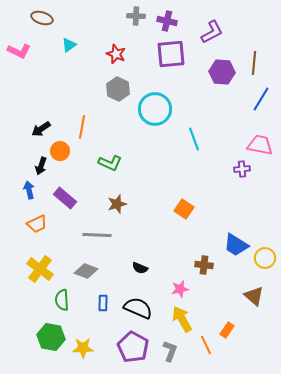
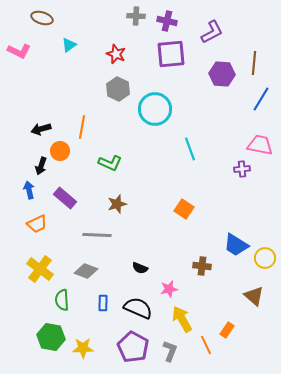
purple hexagon at (222, 72): moved 2 px down
black arrow at (41, 129): rotated 18 degrees clockwise
cyan line at (194, 139): moved 4 px left, 10 px down
brown cross at (204, 265): moved 2 px left, 1 px down
pink star at (180, 289): moved 11 px left
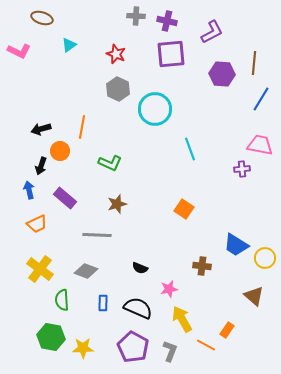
orange line at (206, 345): rotated 36 degrees counterclockwise
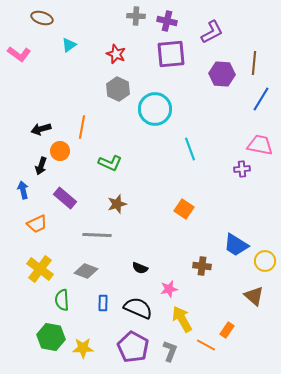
pink L-shape at (19, 51): moved 3 px down; rotated 10 degrees clockwise
blue arrow at (29, 190): moved 6 px left
yellow circle at (265, 258): moved 3 px down
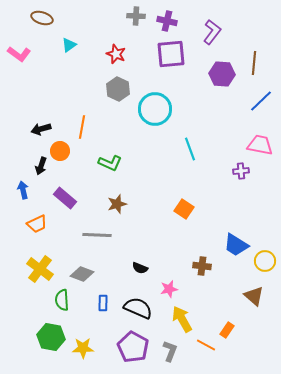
purple L-shape at (212, 32): rotated 25 degrees counterclockwise
blue line at (261, 99): moved 2 px down; rotated 15 degrees clockwise
purple cross at (242, 169): moved 1 px left, 2 px down
gray diamond at (86, 271): moved 4 px left, 3 px down
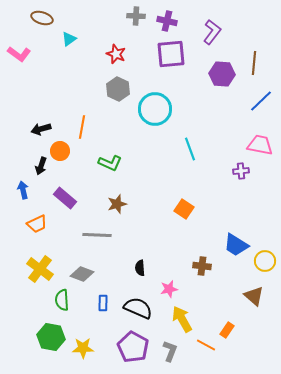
cyan triangle at (69, 45): moved 6 px up
black semicircle at (140, 268): rotated 63 degrees clockwise
